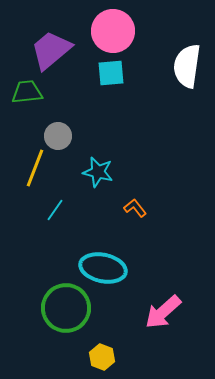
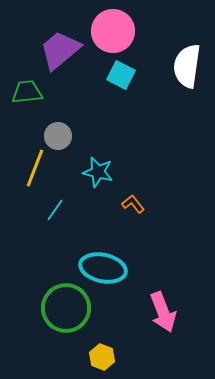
purple trapezoid: moved 9 px right
cyan square: moved 10 px right, 2 px down; rotated 32 degrees clockwise
orange L-shape: moved 2 px left, 4 px up
pink arrow: rotated 69 degrees counterclockwise
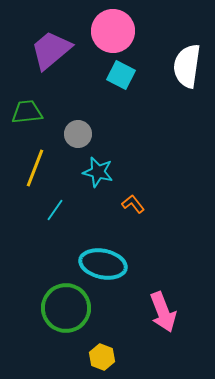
purple trapezoid: moved 9 px left
green trapezoid: moved 20 px down
gray circle: moved 20 px right, 2 px up
cyan ellipse: moved 4 px up
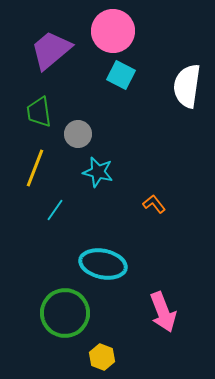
white semicircle: moved 20 px down
green trapezoid: moved 12 px right; rotated 92 degrees counterclockwise
orange L-shape: moved 21 px right
green circle: moved 1 px left, 5 px down
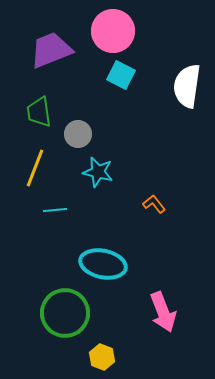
purple trapezoid: rotated 18 degrees clockwise
cyan line: rotated 50 degrees clockwise
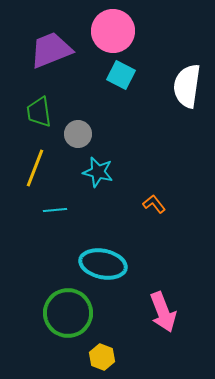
green circle: moved 3 px right
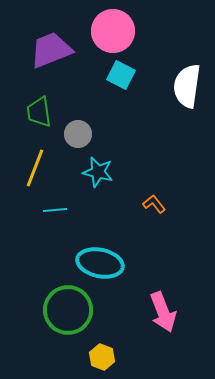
cyan ellipse: moved 3 px left, 1 px up
green circle: moved 3 px up
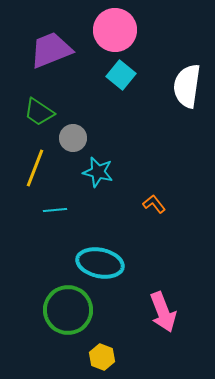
pink circle: moved 2 px right, 1 px up
cyan square: rotated 12 degrees clockwise
green trapezoid: rotated 48 degrees counterclockwise
gray circle: moved 5 px left, 4 px down
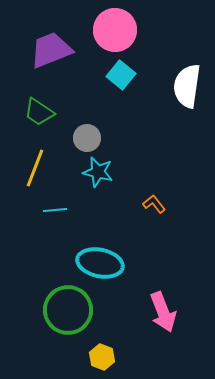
gray circle: moved 14 px right
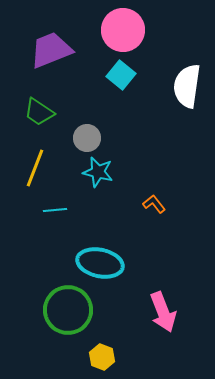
pink circle: moved 8 px right
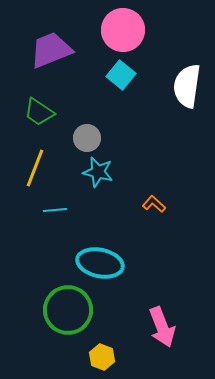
orange L-shape: rotated 10 degrees counterclockwise
pink arrow: moved 1 px left, 15 px down
